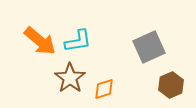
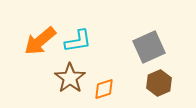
orange arrow: rotated 100 degrees clockwise
brown hexagon: moved 12 px left, 2 px up
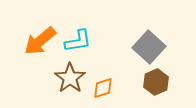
gray square: rotated 24 degrees counterclockwise
brown hexagon: moved 3 px left, 1 px up
orange diamond: moved 1 px left, 1 px up
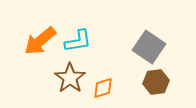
gray square: rotated 8 degrees counterclockwise
brown hexagon: rotated 15 degrees clockwise
